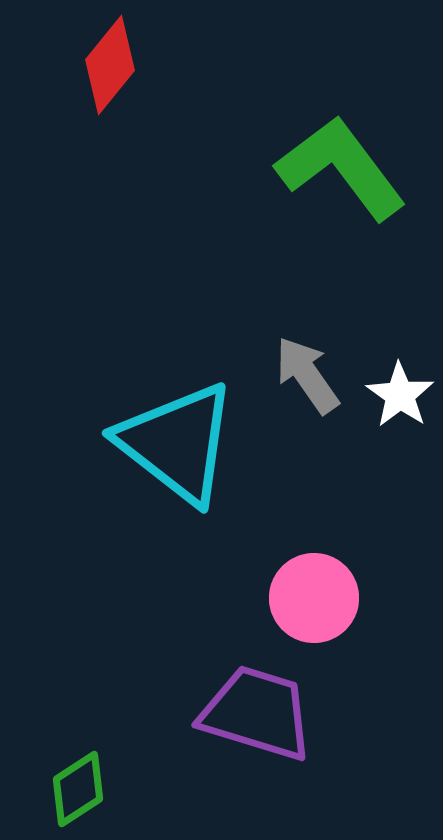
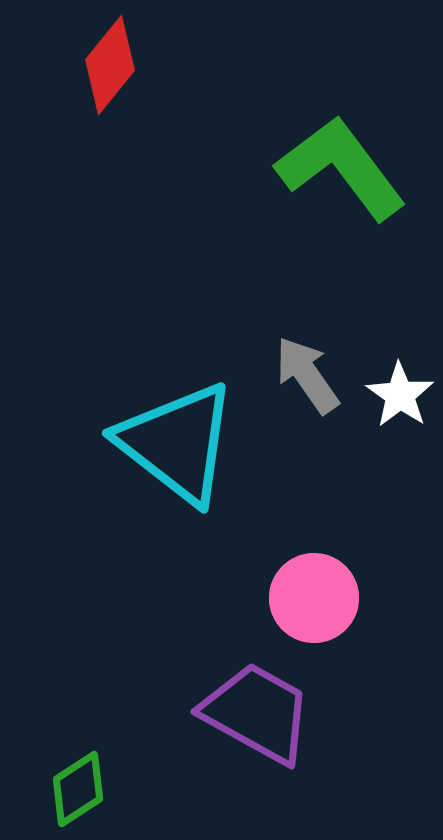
purple trapezoid: rotated 12 degrees clockwise
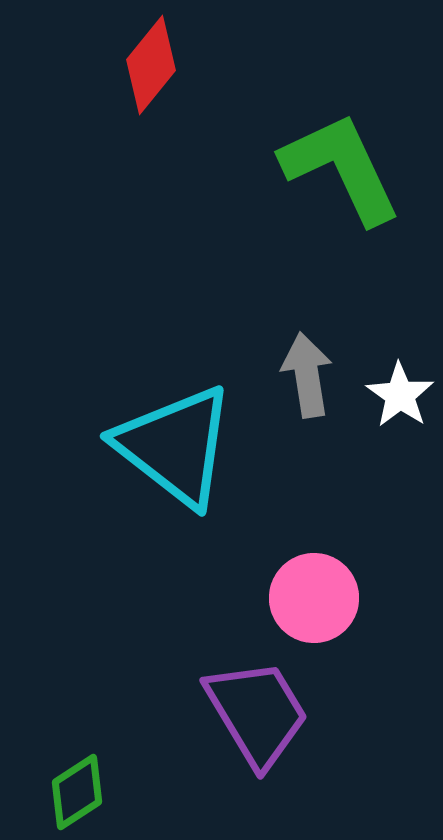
red diamond: moved 41 px right
green L-shape: rotated 12 degrees clockwise
gray arrow: rotated 26 degrees clockwise
cyan triangle: moved 2 px left, 3 px down
purple trapezoid: rotated 30 degrees clockwise
green diamond: moved 1 px left, 3 px down
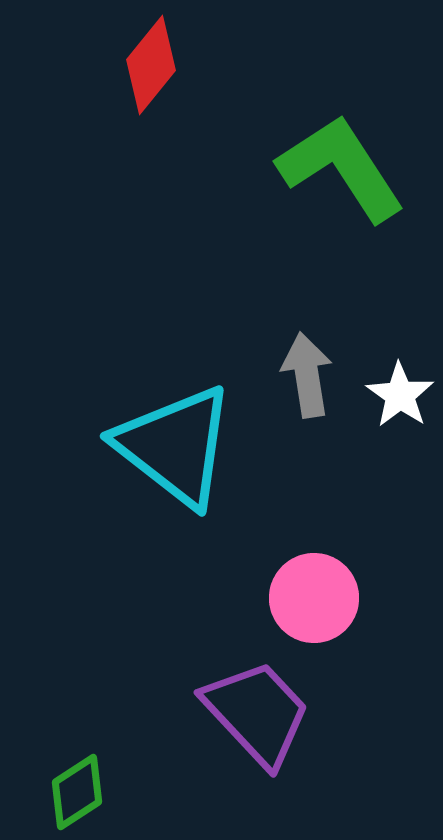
green L-shape: rotated 8 degrees counterclockwise
purple trapezoid: rotated 12 degrees counterclockwise
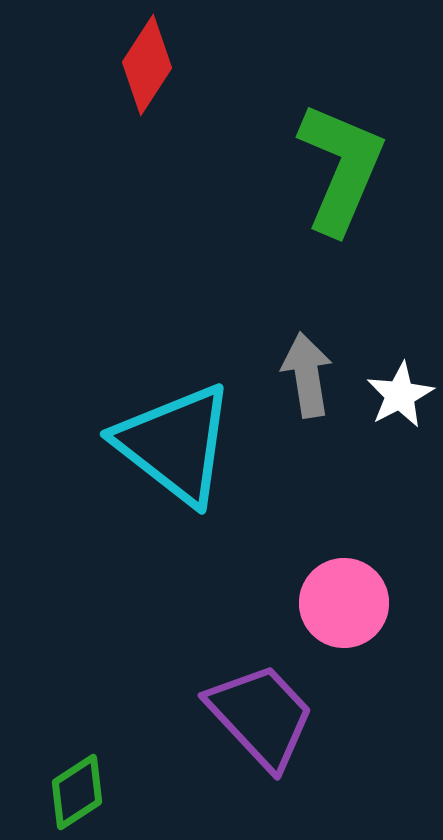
red diamond: moved 4 px left; rotated 6 degrees counterclockwise
green L-shape: rotated 56 degrees clockwise
white star: rotated 10 degrees clockwise
cyan triangle: moved 2 px up
pink circle: moved 30 px right, 5 px down
purple trapezoid: moved 4 px right, 3 px down
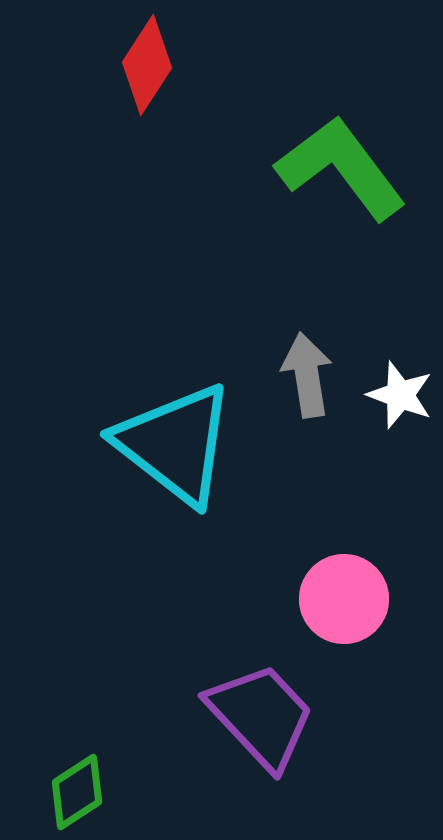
green L-shape: rotated 60 degrees counterclockwise
white star: rotated 24 degrees counterclockwise
pink circle: moved 4 px up
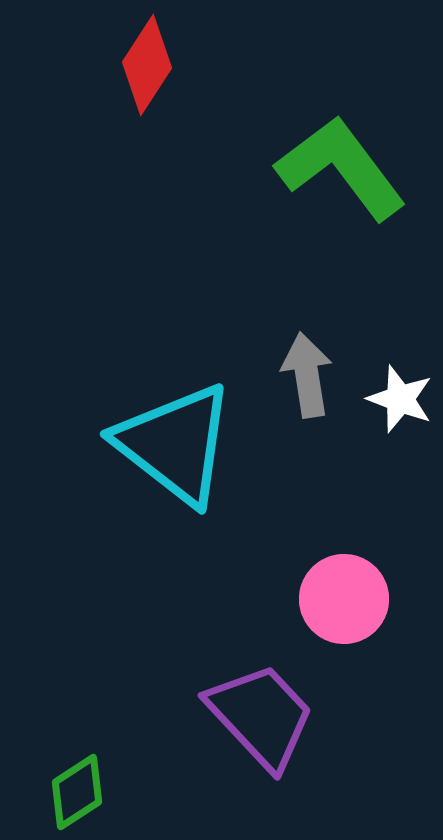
white star: moved 4 px down
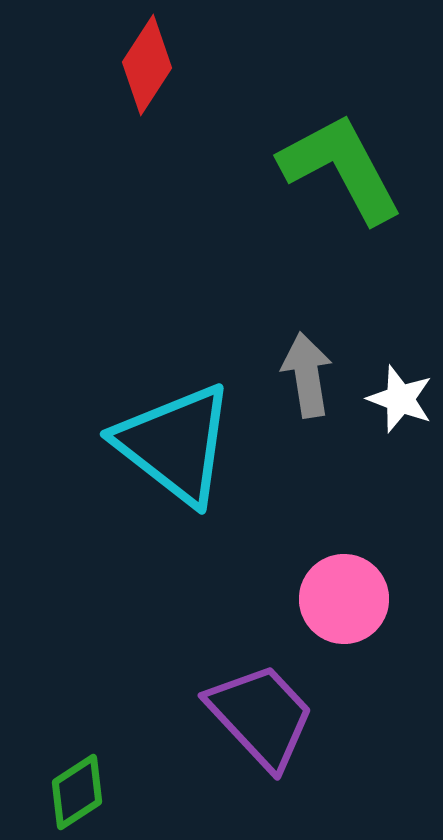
green L-shape: rotated 9 degrees clockwise
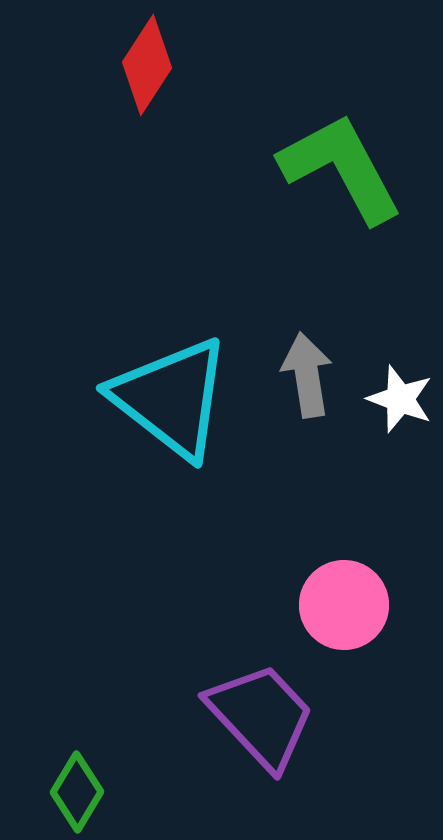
cyan triangle: moved 4 px left, 46 px up
pink circle: moved 6 px down
green diamond: rotated 26 degrees counterclockwise
